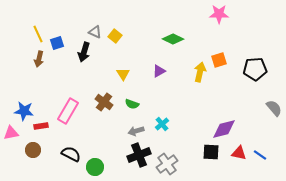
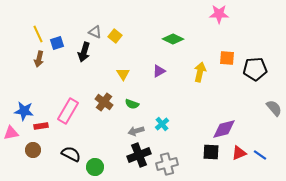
orange square: moved 8 px right, 2 px up; rotated 21 degrees clockwise
red triangle: rotated 35 degrees counterclockwise
gray cross: rotated 20 degrees clockwise
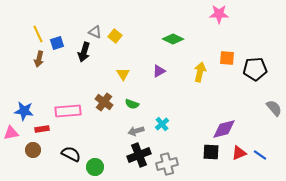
pink rectangle: rotated 55 degrees clockwise
red rectangle: moved 1 px right, 3 px down
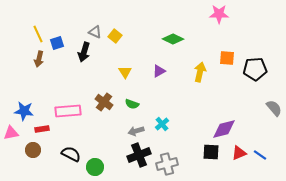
yellow triangle: moved 2 px right, 2 px up
